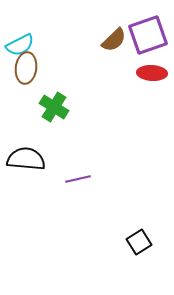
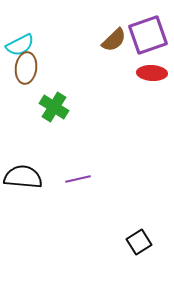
black semicircle: moved 3 px left, 18 px down
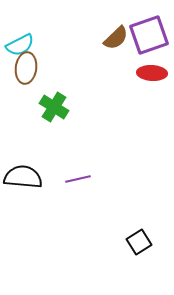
purple square: moved 1 px right
brown semicircle: moved 2 px right, 2 px up
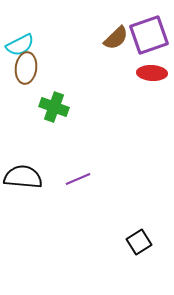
green cross: rotated 12 degrees counterclockwise
purple line: rotated 10 degrees counterclockwise
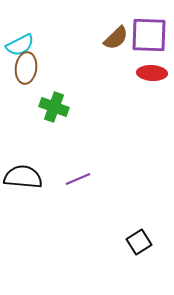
purple square: rotated 21 degrees clockwise
